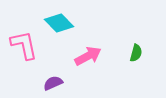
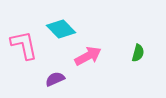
cyan diamond: moved 2 px right, 6 px down
green semicircle: moved 2 px right
purple semicircle: moved 2 px right, 4 px up
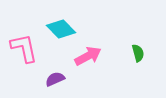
pink L-shape: moved 3 px down
green semicircle: rotated 30 degrees counterclockwise
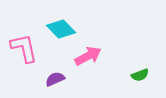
green semicircle: moved 2 px right, 22 px down; rotated 84 degrees clockwise
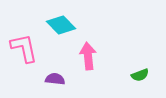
cyan diamond: moved 4 px up
pink arrow: rotated 68 degrees counterclockwise
purple semicircle: rotated 30 degrees clockwise
